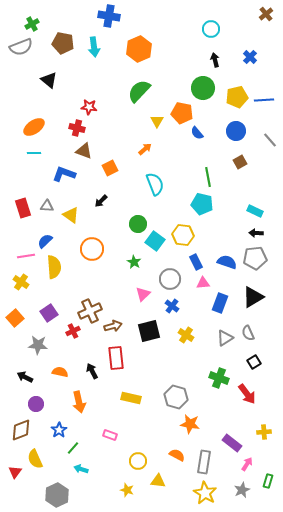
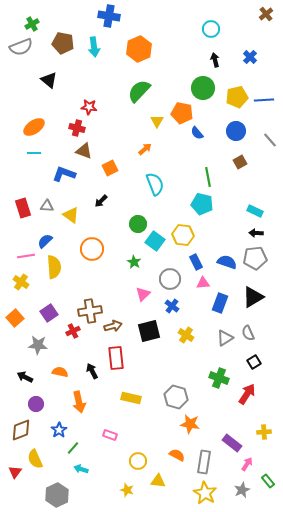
brown cross at (90, 311): rotated 15 degrees clockwise
red arrow at (247, 394): rotated 110 degrees counterclockwise
green rectangle at (268, 481): rotated 56 degrees counterclockwise
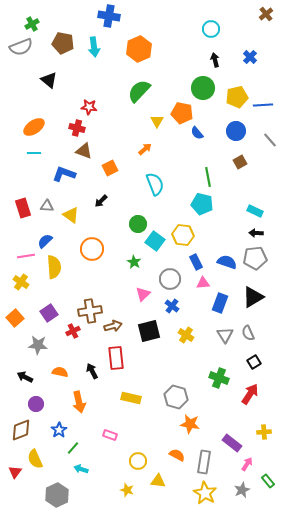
blue line at (264, 100): moved 1 px left, 5 px down
gray triangle at (225, 338): moved 3 px up; rotated 30 degrees counterclockwise
red arrow at (247, 394): moved 3 px right
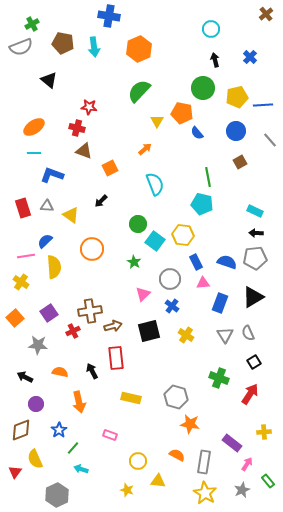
blue L-shape at (64, 174): moved 12 px left, 1 px down
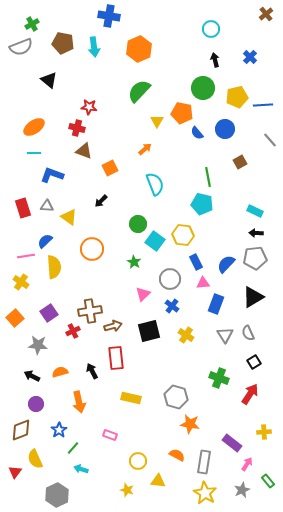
blue circle at (236, 131): moved 11 px left, 2 px up
yellow triangle at (71, 215): moved 2 px left, 2 px down
blue semicircle at (227, 262): moved 1 px left, 2 px down; rotated 66 degrees counterclockwise
blue rectangle at (220, 303): moved 4 px left, 1 px down
orange semicircle at (60, 372): rotated 28 degrees counterclockwise
black arrow at (25, 377): moved 7 px right, 1 px up
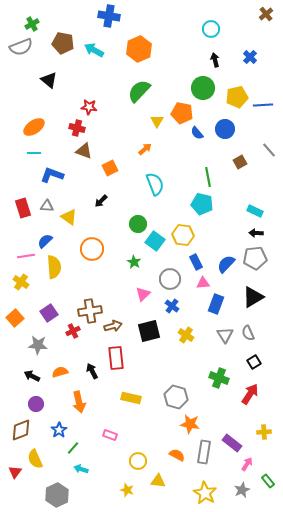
cyan arrow at (94, 47): moved 3 px down; rotated 126 degrees clockwise
gray line at (270, 140): moved 1 px left, 10 px down
gray rectangle at (204, 462): moved 10 px up
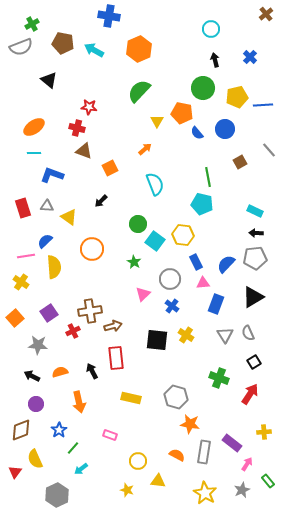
black square at (149, 331): moved 8 px right, 9 px down; rotated 20 degrees clockwise
cyan arrow at (81, 469): rotated 56 degrees counterclockwise
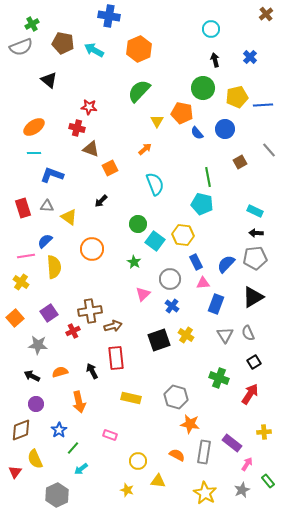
brown triangle at (84, 151): moved 7 px right, 2 px up
black square at (157, 340): moved 2 px right; rotated 25 degrees counterclockwise
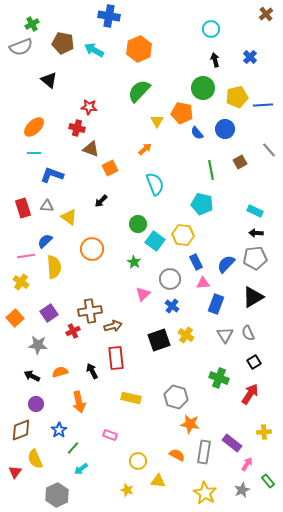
orange ellipse at (34, 127): rotated 10 degrees counterclockwise
green line at (208, 177): moved 3 px right, 7 px up
